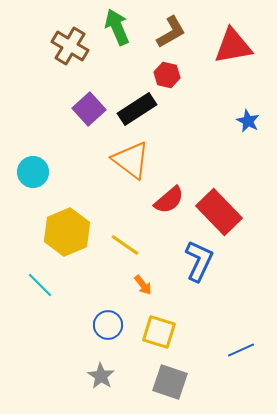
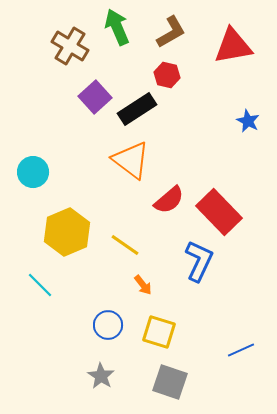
purple square: moved 6 px right, 12 px up
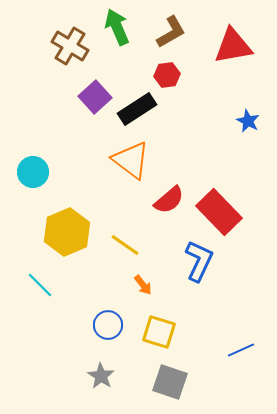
red hexagon: rotated 20 degrees counterclockwise
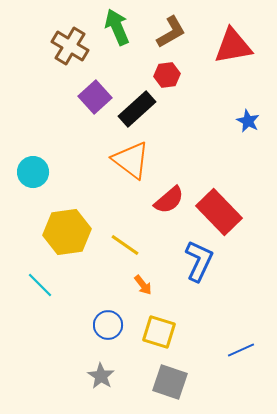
black rectangle: rotated 9 degrees counterclockwise
yellow hexagon: rotated 15 degrees clockwise
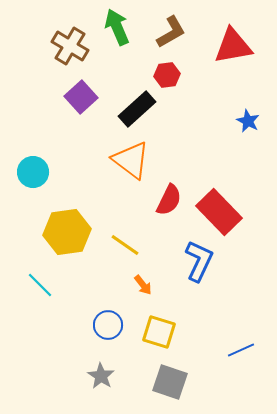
purple square: moved 14 px left
red semicircle: rotated 24 degrees counterclockwise
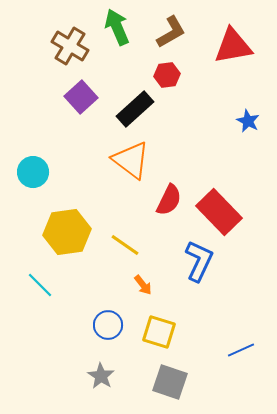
black rectangle: moved 2 px left
